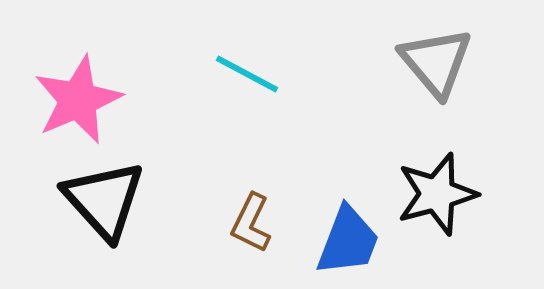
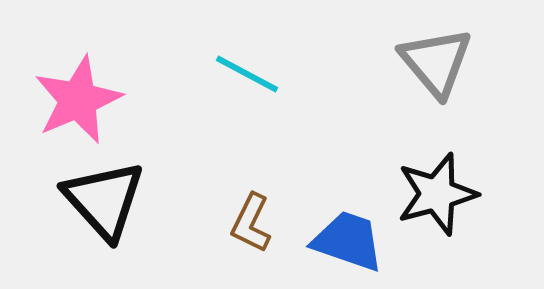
blue trapezoid: rotated 92 degrees counterclockwise
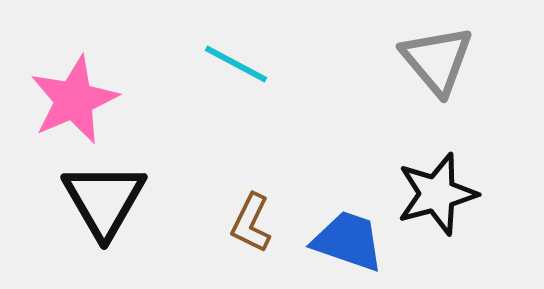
gray triangle: moved 1 px right, 2 px up
cyan line: moved 11 px left, 10 px up
pink star: moved 4 px left
black triangle: rotated 12 degrees clockwise
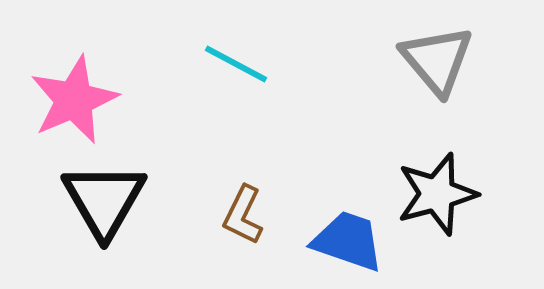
brown L-shape: moved 8 px left, 8 px up
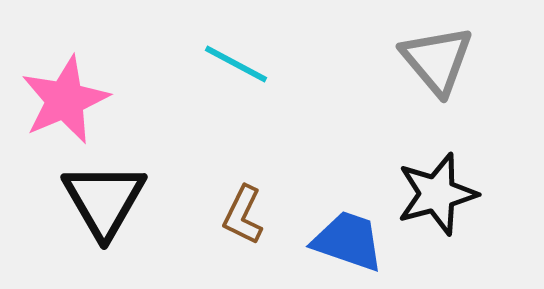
pink star: moved 9 px left
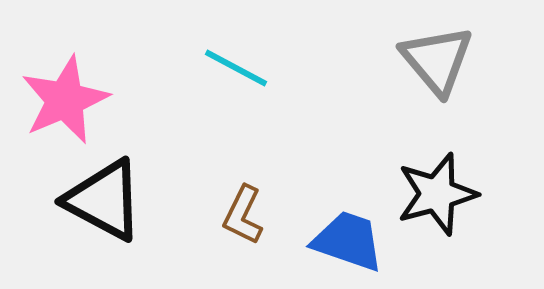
cyan line: moved 4 px down
black triangle: rotated 32 degrees counterclockwise
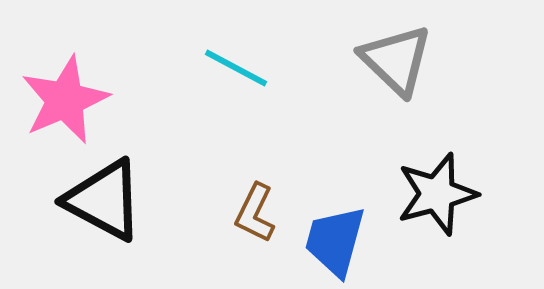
gray triangle: moved 41 px left; rotated 6 degrees counterclockwise
brown L-shape: moved 12 px right, 2 px up
blue trapezoid: moved 13 px left; rotated 94 degrees counterclockwise
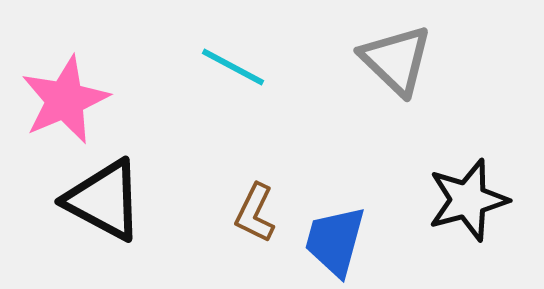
cyan line: moved 3 px left, 1 px up
black star: moved 31 px right, 6 px down
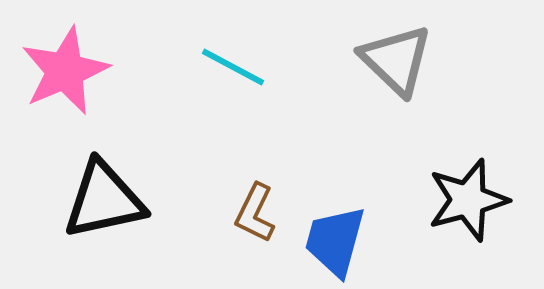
pink star: moved 29 px up
black triangle: rotated 40 degrees counterclockwise
